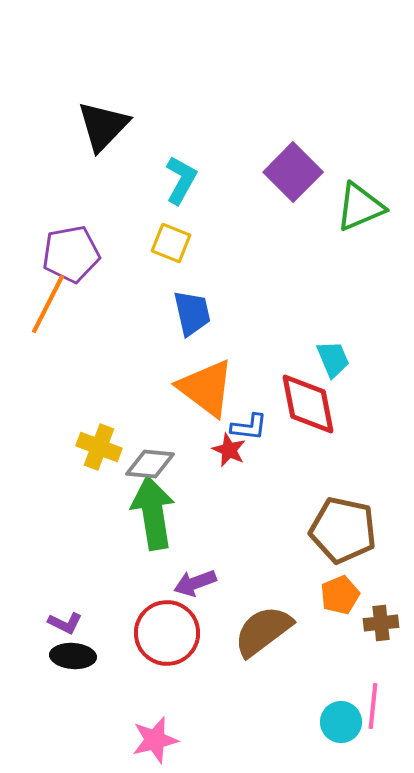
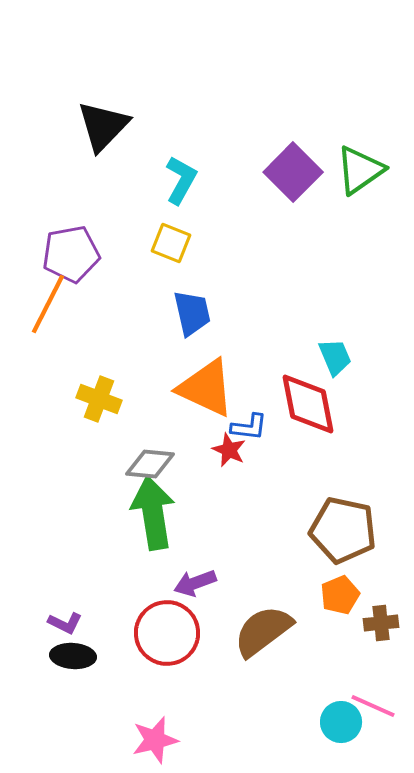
green triangle: moved 37 px up; rotated 12 degrees counterclockwise
cyan trapezoid: moved 2 px right, 2 px up
orange triangle: rotated 12 degrees counterclockwise
yellow cross: moved 48 px up
pink line: rotated 72 degrees counterclockwise
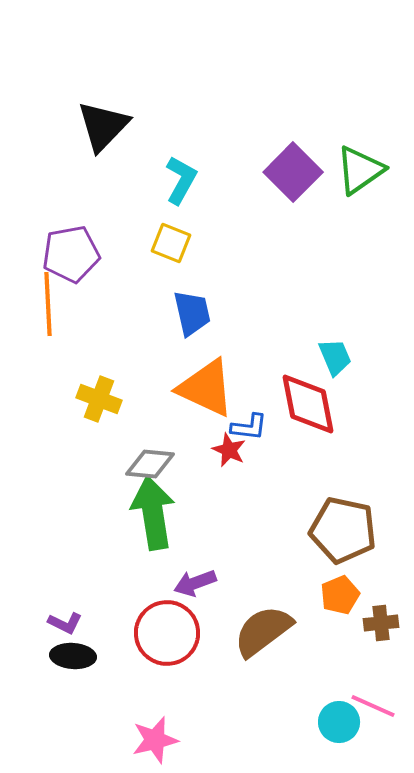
orange line: rotated 30 degrees counterclockwise
cyan circle: moved 2 px left
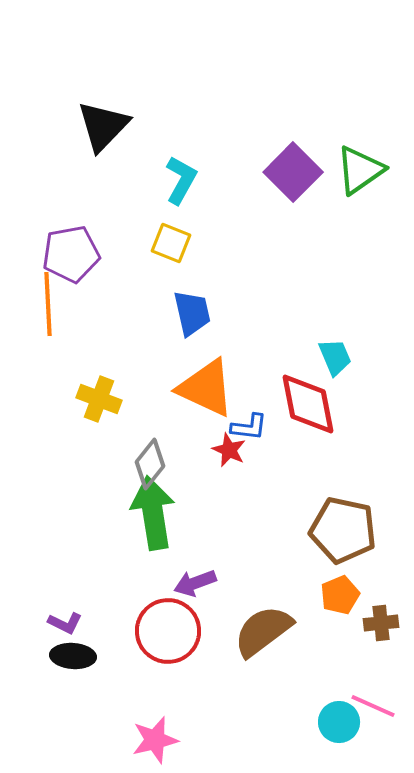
gray diamond: rotated 57 degrees counterclockwise
red circle: moved 1 px right, 2 px up
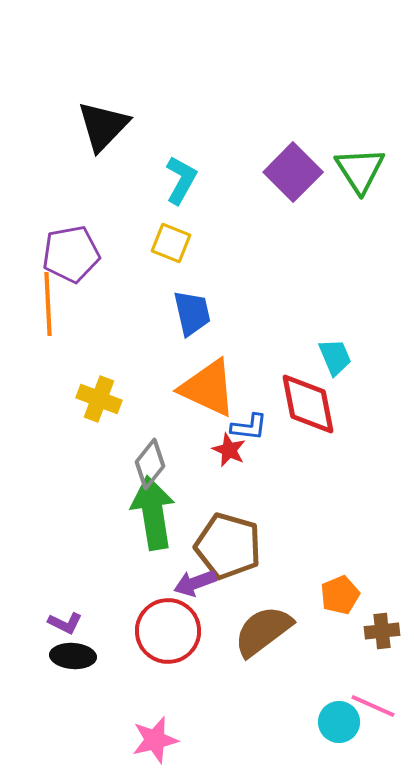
green triangle: rotated 28 degrees counterclockwise
orange triangle: moved 2 px right
brown pentagon: moved 115 px left, 16 px down; rotated 4 degrees clockwise
brown cross: moved 1 px right, 8 px down
